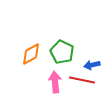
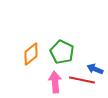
orange diamond: rotated 10 degrees counterclockwise
blue arrow: moved 3 px right, 4 px down; rotated 35 degrees clockwise
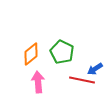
blue arrow: rotated 56 degrees counterclockwise
pink arrow: moved 17 px left
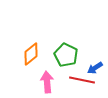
green pentagon: moved 4 px right, 3 px down
blue arrow: moved 1 px up
pink arrow: moved 9 px right
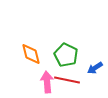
orange diamond: rotated 65 degrees counterclockwise
red line: moved 15 px left
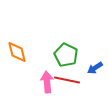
orange diamond: moved 14 px left, 2 px up
